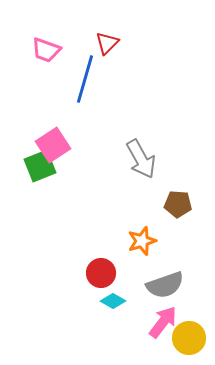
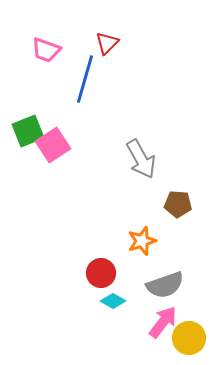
green square: moved 12 px left, 35 px up
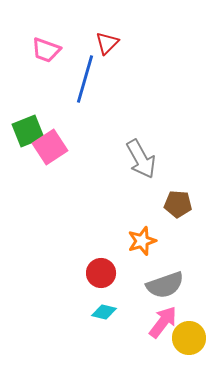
pink square: moved 3 px left, 2 px down
cyan diamond: moved 9 px left, 11 px down; rotated 15 degrees counterclockwise
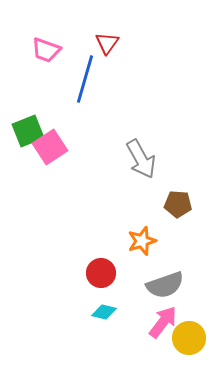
red triangle: rotated 10 degrees counterclockwise
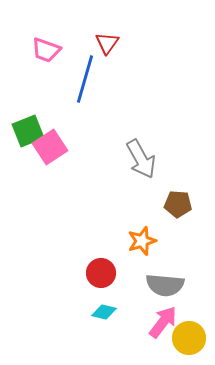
gray semicircle: rotated 24 degrees clockwise
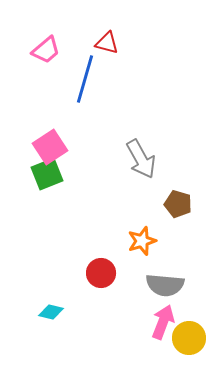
red triangle: rotated 50 degrees counterclockwise
pink trapezoid: rotated 60 degrees counterclockwise
green square: moved 19 px right, 43 px down
brown pentagon: rotated 12 degrees clockwise
cyan diamond: moved 53 px left
pink arrow: rotated 16 degrees counterclockwise
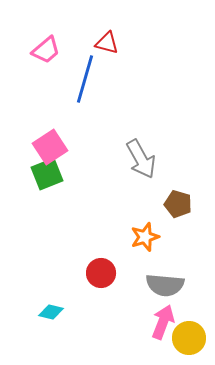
orange star: moved 3 px right, 4 px up
